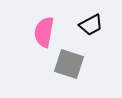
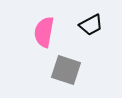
gray square: moved 3 px left, 6 px down
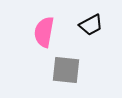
gray square: rotated 12 degrees counterclockwise
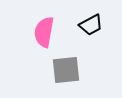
gray square: rotated 12 degrees counterclockwise
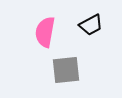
pink semicircle: moved 1 px right
